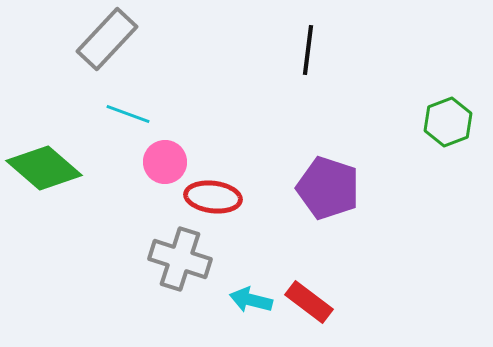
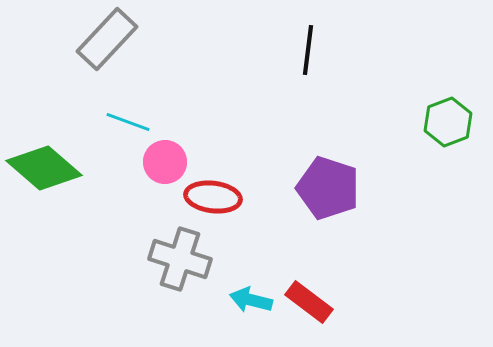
cyan line: moved 8 px down
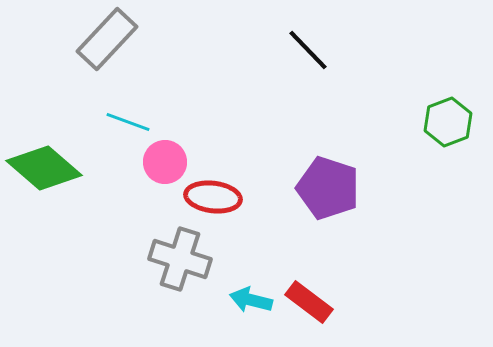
black line: rotated 51 degrees counterclockwise
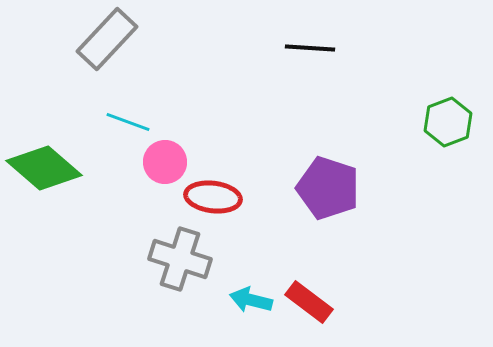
black line: moved 2 px right, 2 px up; rotated 42 degrees counterclockwise
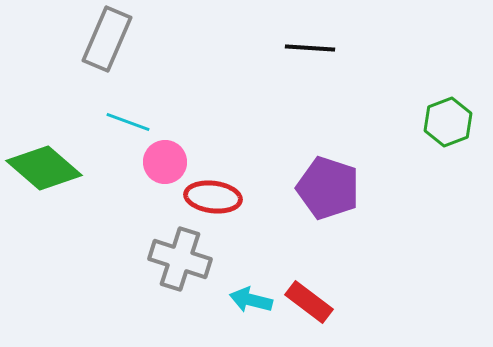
gray rectangle: rotated 20 degrees counterclockwise
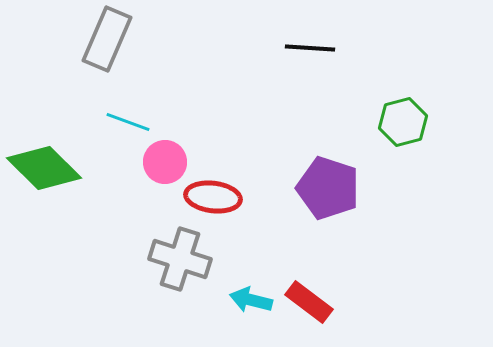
green hexagon: moved 45 px left; rotated 6 degrees clockwise
green diamond: rotated 4 degrees clockwise
